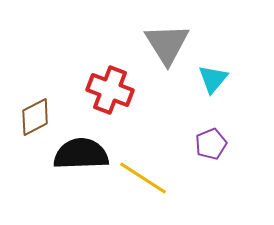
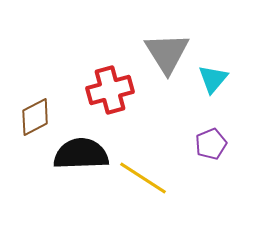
gray triangle: moved 9 px down
red cross: rotated 36 degrees counterclockwise
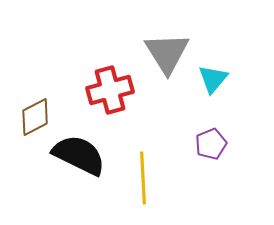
black semicircle: moved 2 px left, 1 px down; rotated 28 degrees clockwise
yellow line: rotated 54 degrees clockwise
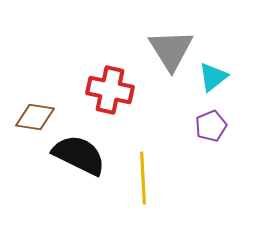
gray triangle: moved 4 px right, 3 px up
cyan triangle: moved 2 px up; rotated 12 degrees clockwise
red cross: rotated 27 degrees clockwise
brown diamond: rotated 36 degrees clockwise
purple pentagon: moved 18 px up
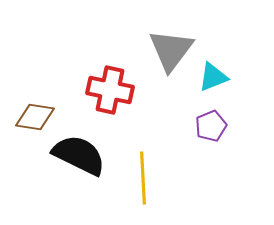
gray triangle: rotated 9 degrees clockwise
cyan triangle: rotated 16 degrees clockwise
